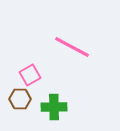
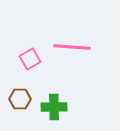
pink line: rotated 24 degrees counterclockwise
pink square: moved 16 px up
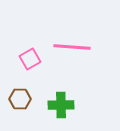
green cross: moved 7 px right, 2 px up
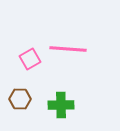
pink line: moved 4 px left, 2 px down
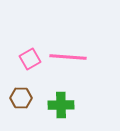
pink line: moved 8 px down
brown hexagon: moved 1 px right, 1 px up
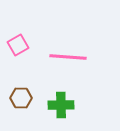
pink square: moved 12 px left, 14 px up
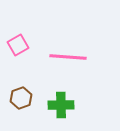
brown hexagon: rotated 20 degrees counterclockwise
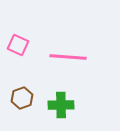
pink square: rotated 35 degrees counterclockwise
brown hexagon: moved 1 px right
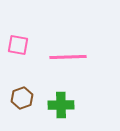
pink square: rotated 15 degrees counterclockwise
pink line: rotated 6 degrees counterclockwise
